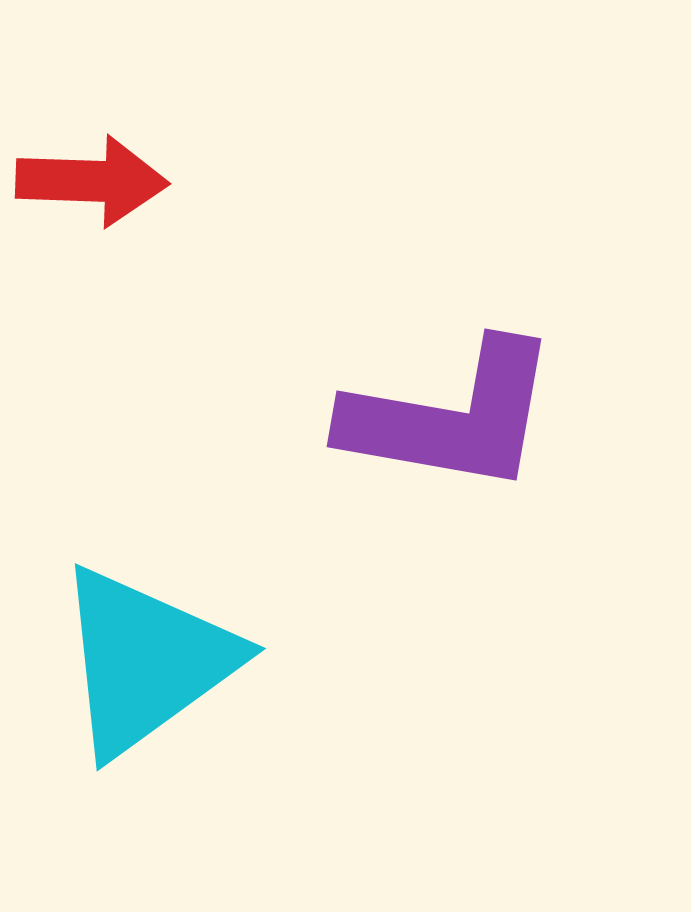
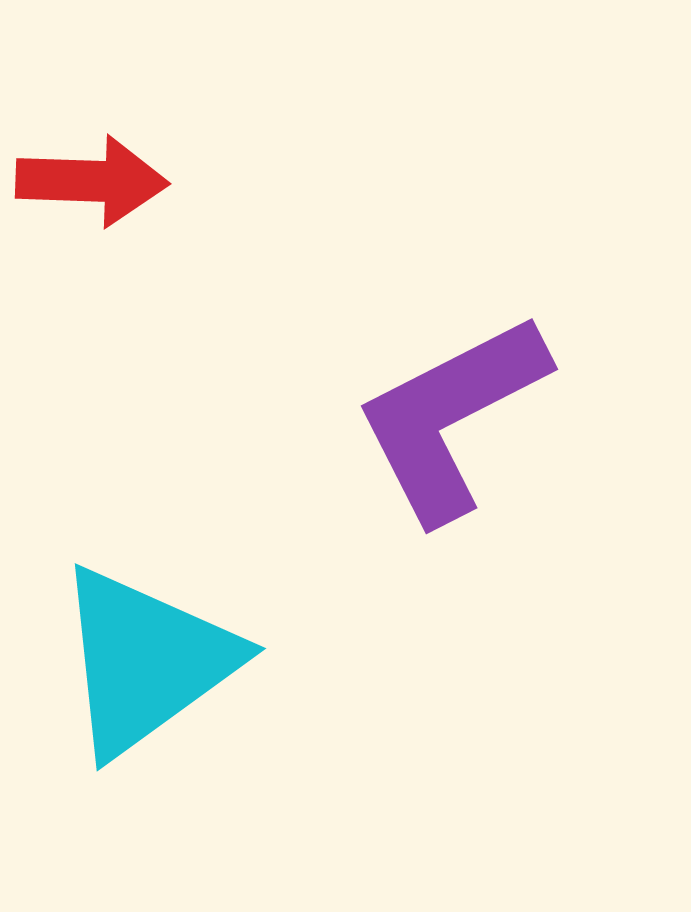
purple L-shape: rotated 143 degrees clockwise
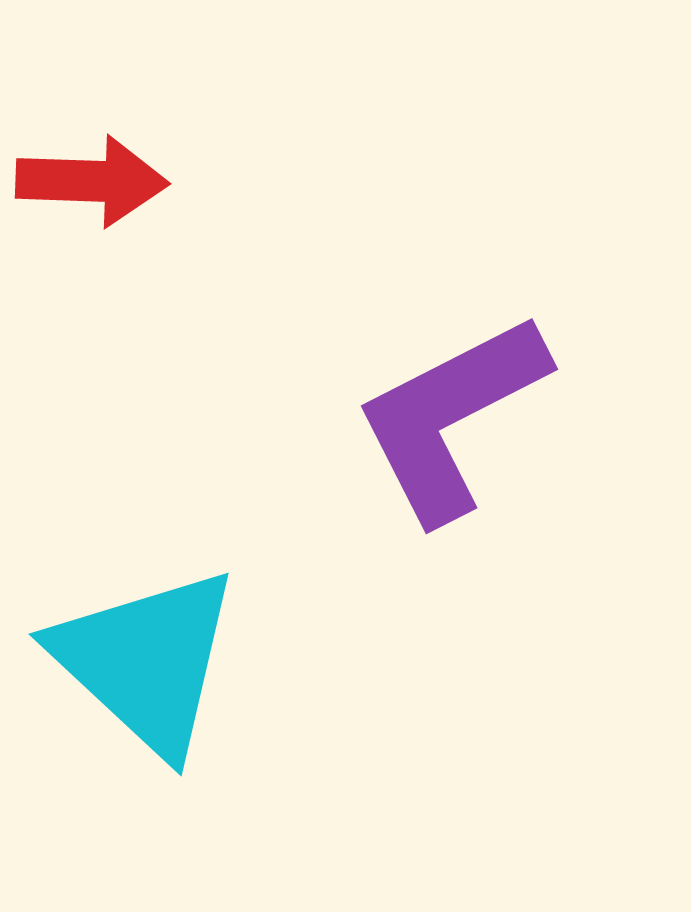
cyan triangle: rotated 41 degrees counterclockwise
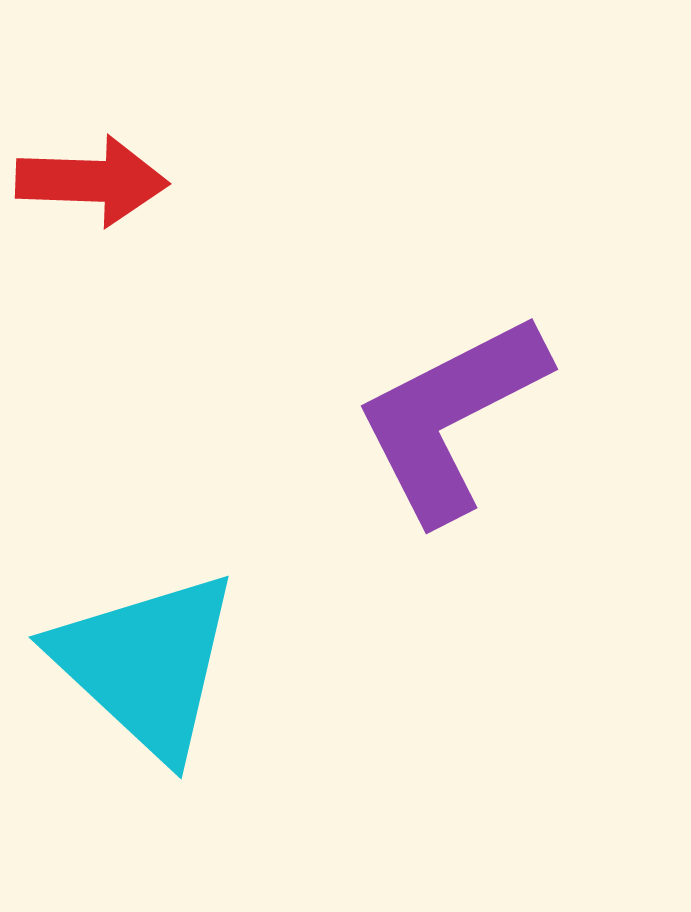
cyan triangle: moved 3 px down
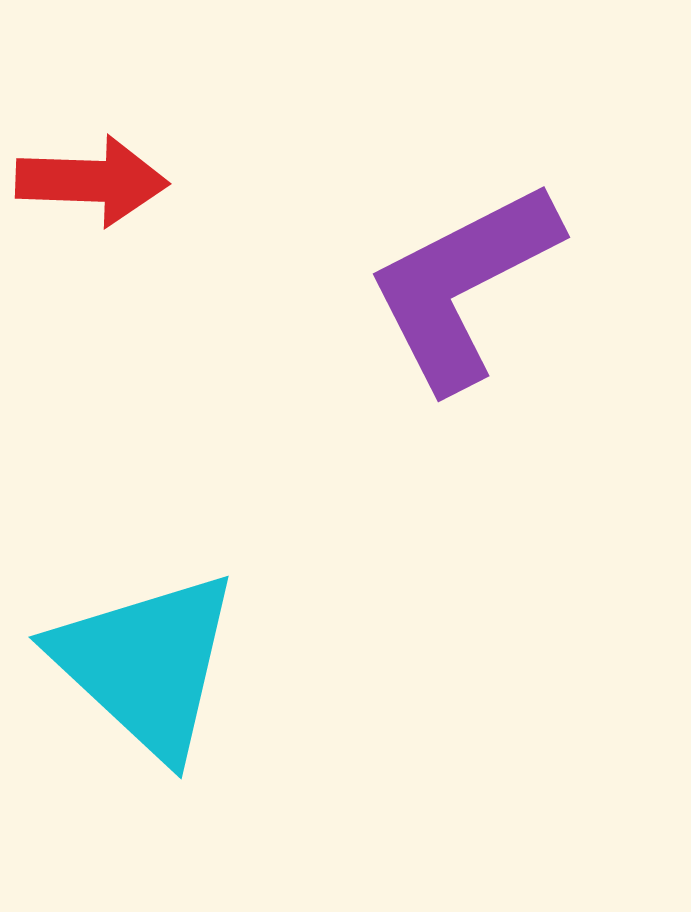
purple L-shape: moved 12 px right, 132 px up
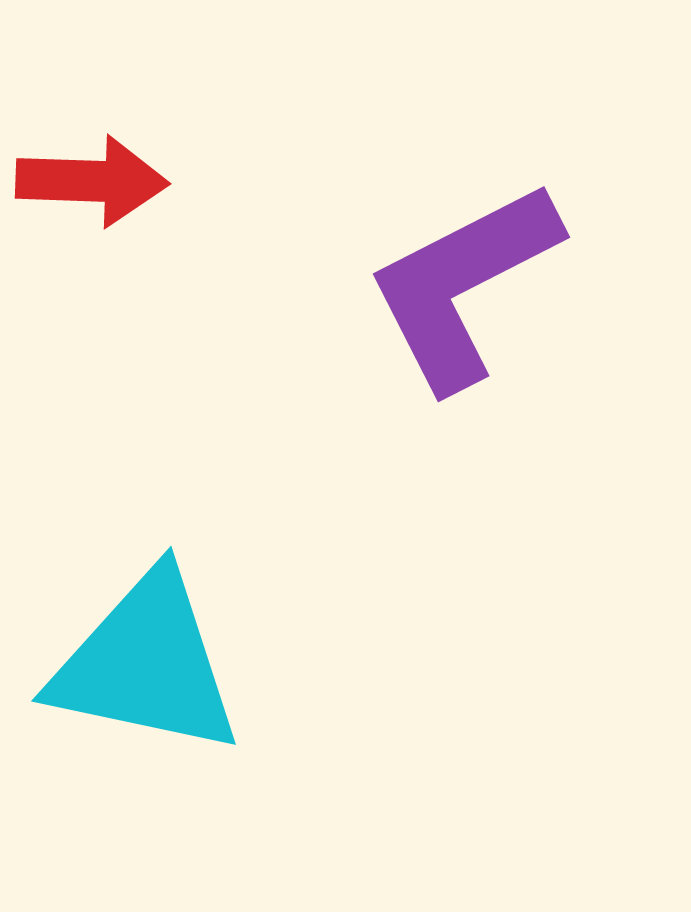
cyan triangle: rotated 31 degrees counterclockwise
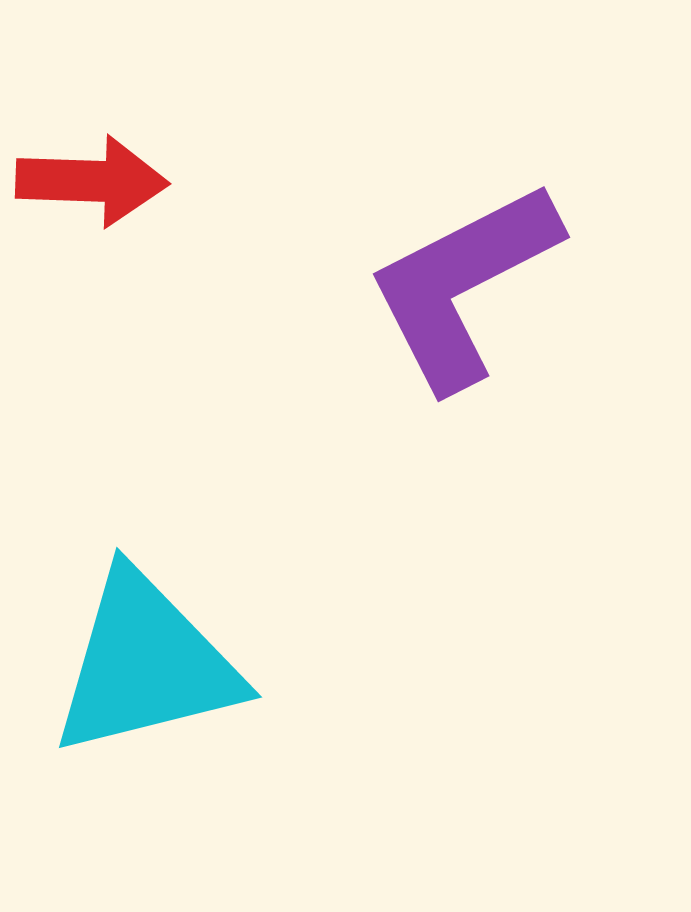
cyan triangle: rotated 26 degrees counterclockwise
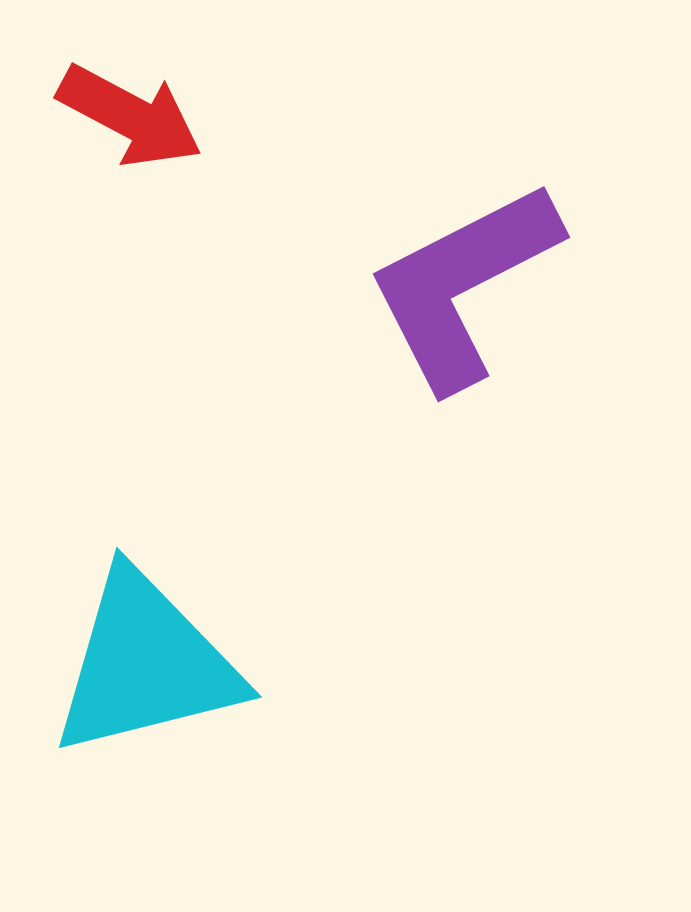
red arrow: moved 38 px right, 65 px up; rotated 26 degrees clockwise
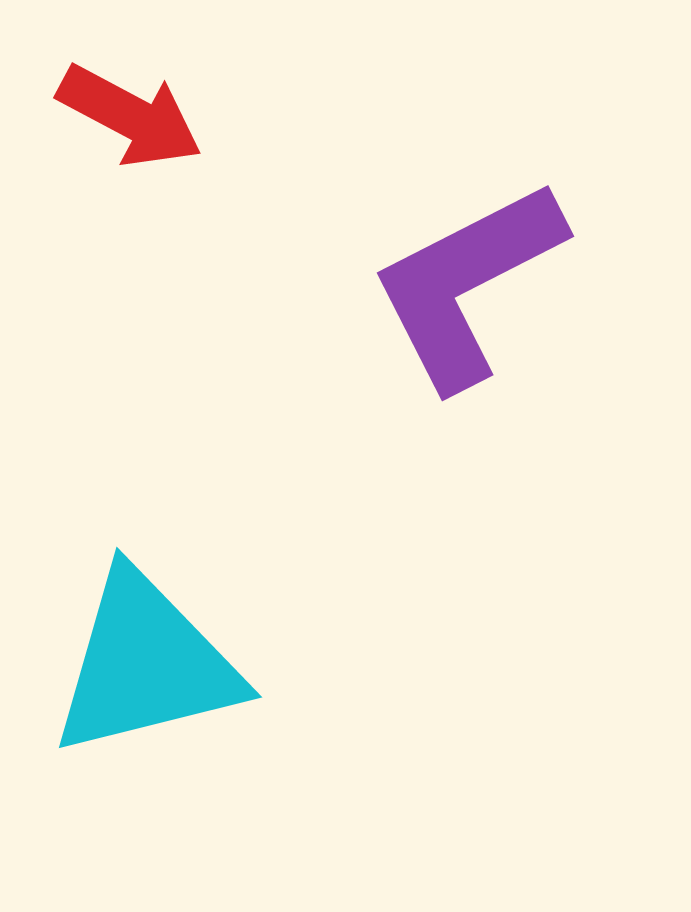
purple L-shape: moved 4 px right, 1 px up
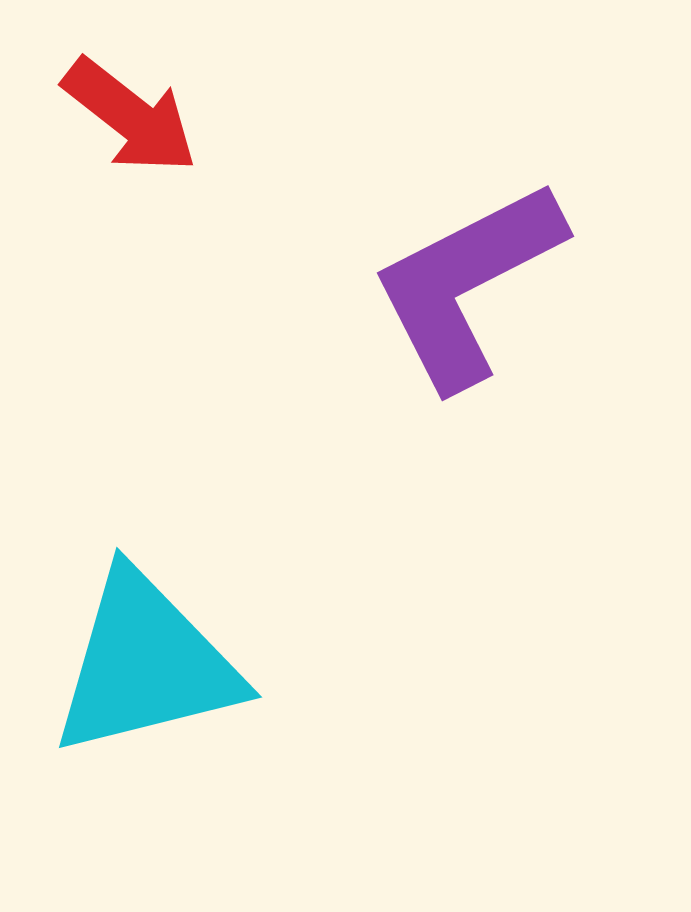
red arrow: rotated 10 degrees clockwise
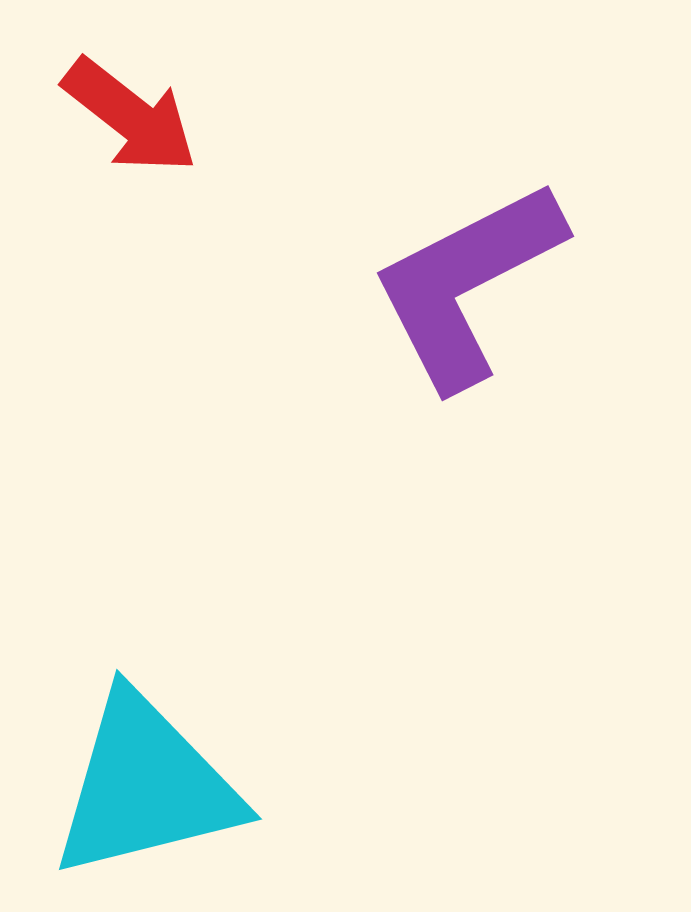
cyan triangle: moved 122 px down
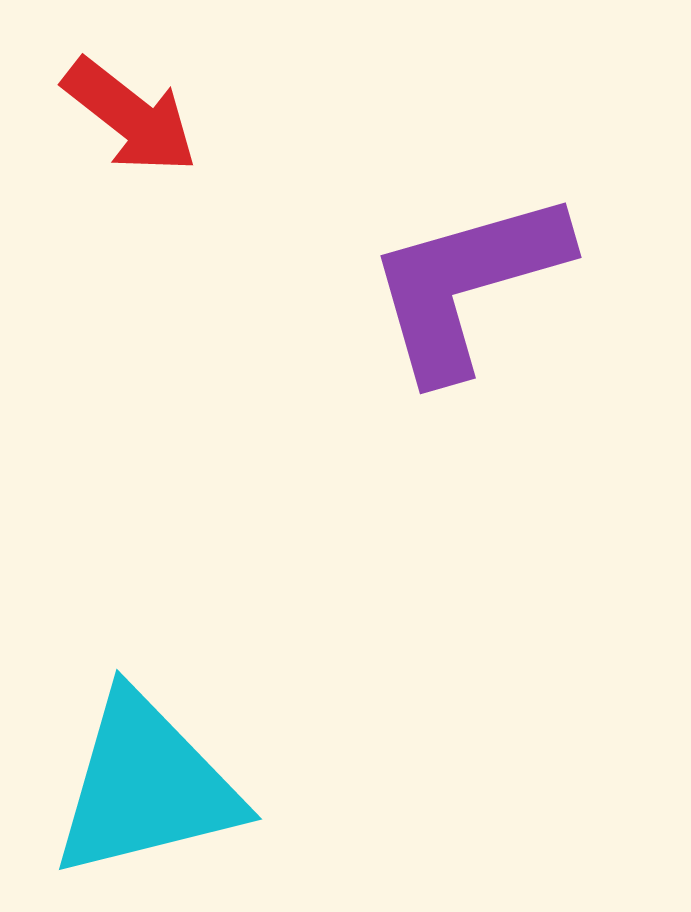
purple L-shape: rotated 11 degrees clockwise
